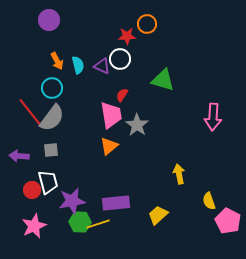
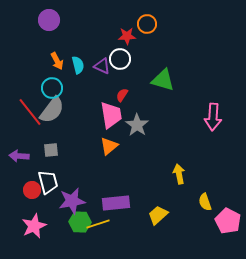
gray semicircle: moved 8 px up
yellow semicircle: moved 4 px left, 1 px down
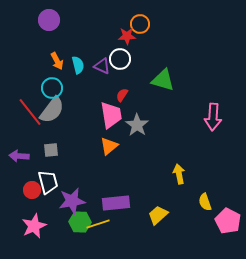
orange circle: moved 7 px left
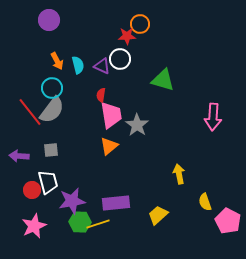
red semicircle: moved 21 px left; rotated 24 degrees counterclockwise
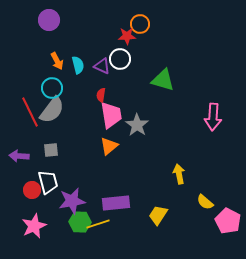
red line: rotated 12 degrees clockwise
yellow semicircle: rotated 30 degrees counterclockwise
yellow trapezoid: rotated 15 degrees counterclockwise
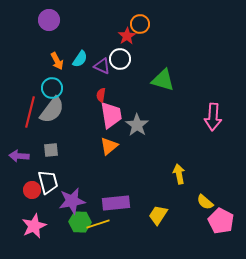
red star: rotated 30 degrees counterclockwise
cyan semicircle: moved 2 px right, 6 px up; rotated 48 degrees clockwise
red line: rotated 40 degrees clockwise
pink pentagon: moved 7 px left
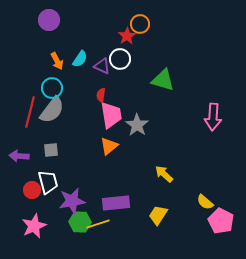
yellow arrow: moved 15 px left; rotated 36 degrees counterclockwise
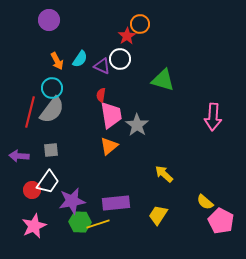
white trapezoid: rotated 50 degrees clockwise
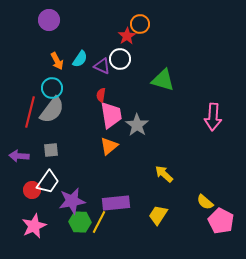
yellow line: moved 1 px right, 2 px up; rotated 45 degrees counterclockwise
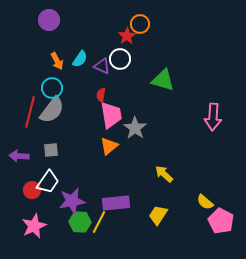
gray star: moved 2 px left, 3 px down
